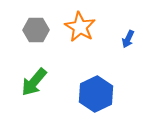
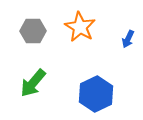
gray hexagon: moved 3 px left, 1 px down
green arrow: moved 1 px left, 1 px down
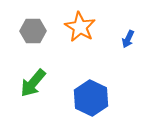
blue hexagon: moved 5 px left, 4 px down; rotated 8 degrees counterclockwise
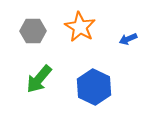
blue arrow: rotated 42 degrees clockwise
green arrow: moved 6 px right, 4 px up
blue hexagon: moved 3 px right, 11 px up
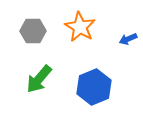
blue hexagon: rotated 12 degrees clockwise
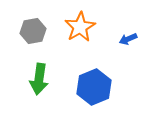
orange star: rotated 12 degrees clockwise
gray hexagon: rotated 10 degrees counterclockwise
green arrow: rotated 32 degrees counterclockwise
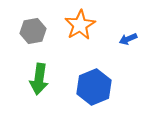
orange star: moved 2 px up
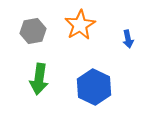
blue arrow: rotated 78 degrees counterclockwise
blue hexagon: rotated 12 degrees counterclockwise
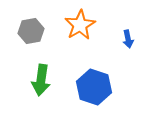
gray hexagon: moved 2 px left
green arrow: moved 2 px right, 1 px down
blue hexagon: rotated 8 degrees counterclockwise
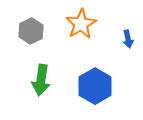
orange star: moved 1 px right, 1 px up
gray hexagon: rotated 15 degrees counterclockwise
blue hexagon: moved 1 px right, 1 px up; rotated 12 degrees clockwise
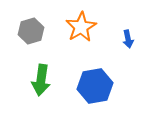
orange star: moved 3 px down
gray hexagon: rotated 10 degrees clockwise
blue hexagon: rotated 20 degrees clockwise
